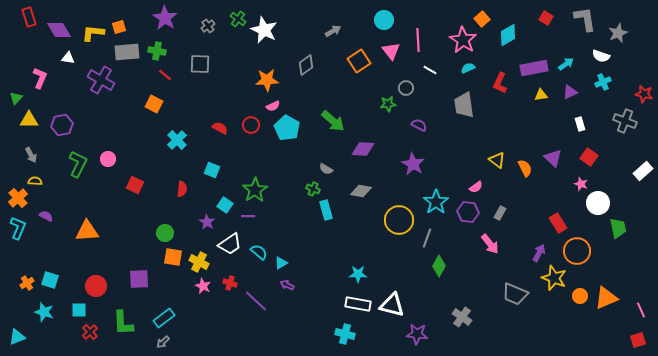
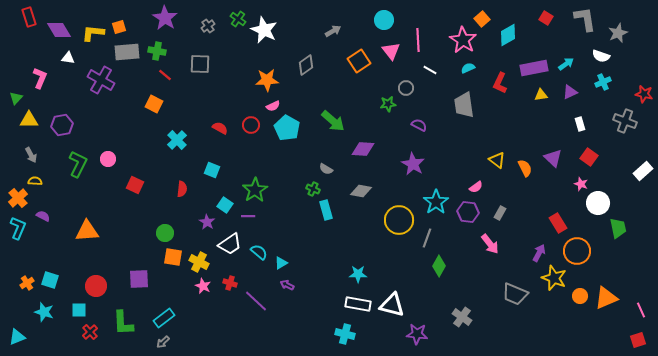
purple semicircle at (46, 216): moved 3 px left
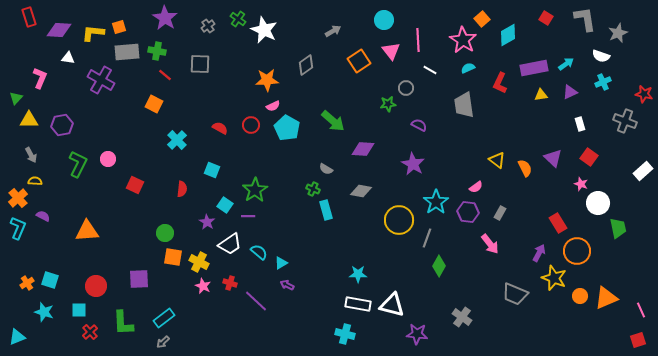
purple diamond at (59, 30): rotated 55 degrees counterclockwise
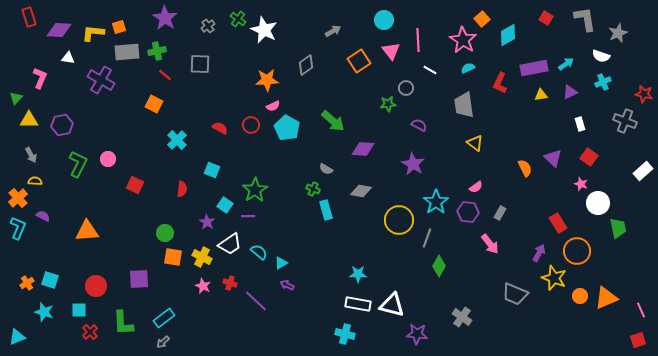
green cross at (157, 51): rotated 24 degrees counterclockwise
yellow triangle at (497, 160): moved 22 px left, 17 px up
yellow cross at (199, 262): moved 3 px right, 5 px up
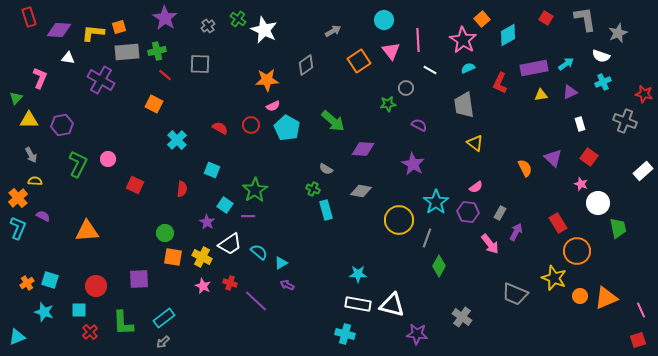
purple arrow at (539, 253): moved 23 px left, 21 px up
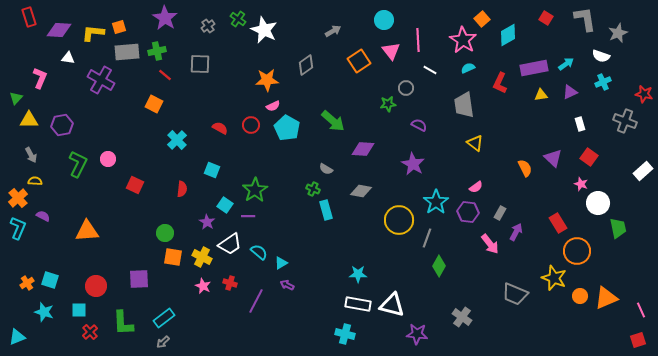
purple line at (256, 301): rotated 75 degrees clockwise
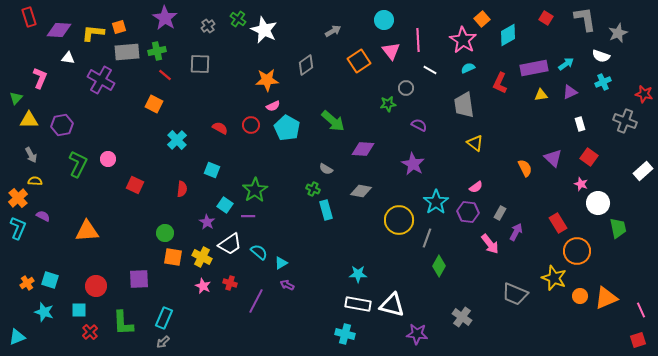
cyan rectangle at (164, 318): rotated 30 degrees counterclockwise
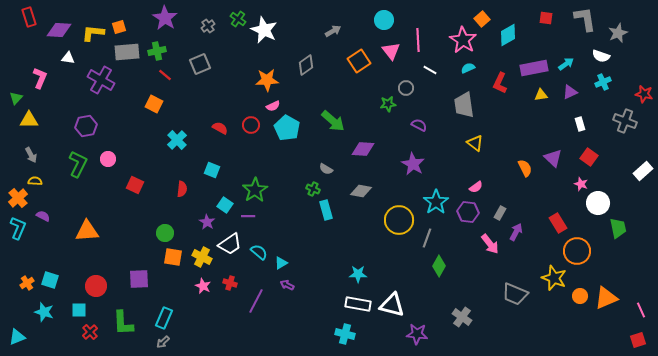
red square at (546, 18): rotated 24 degrees counterclockwise
gray square at (200, 64): rotated 25 degrees counterclockwise
purple hexagon at (62, 125): moved 24 px right, 1 px down
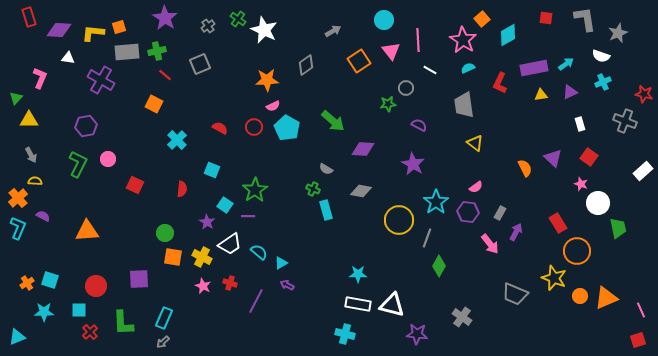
red circle at (251, 125): moved 3 px right, 2 px down
cyan star at (44, 312): rotated 18 degrees counterclockwise
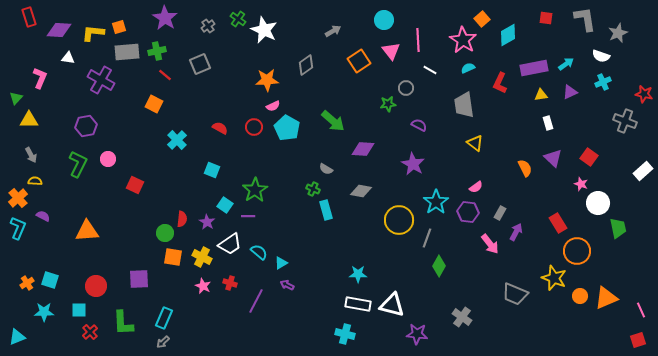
white rectangle at (580, 124): moved 32 px left, 1 px up
red semicircle at (182, 189): moved 30 px down
